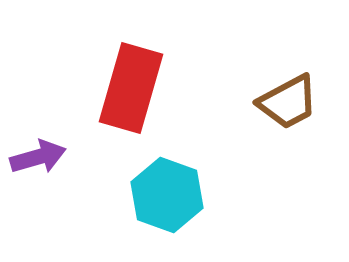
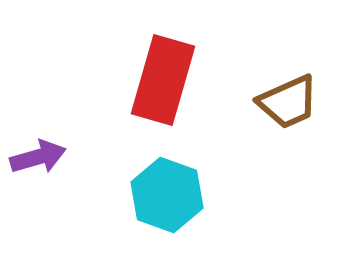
red rectangle: moved 32 px right, 8 px up
brown trapezoid: rotated 4 degrees clockwise
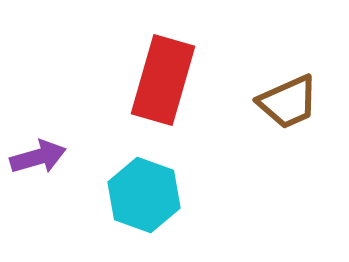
cyan hexagon: moved 23 px left
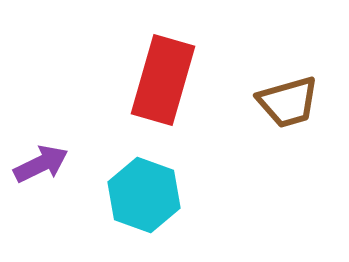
brown trapezoid: rotated 8 degrees clockwise
purple arrow: moved 3 px right, 7 px down; rotated 10 degrees counterclockwise
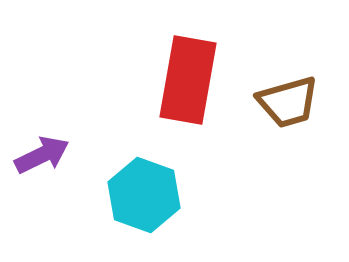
red rectangle: moved 25 px right; rotated 6 degrees counterclockwise
purple arrow: moved 1 px right, 9 px up
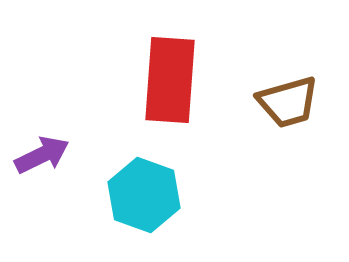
red rectangle: moved 18 px left; rotated 6 degrees counterclockwise
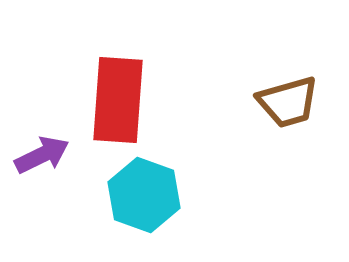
red rectangle: moved 52 px left, 20 px down
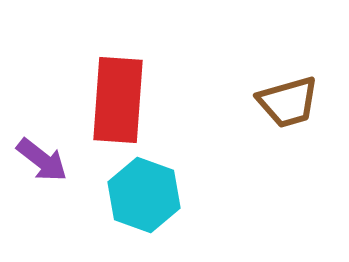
purple arrow: moved 5 px down; rotated 64 degrees clockwise
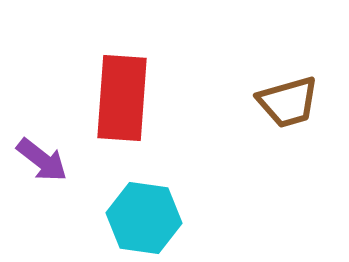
red rectangle: moved 4 px right, 2 px up
cyan hexagon: moved 23 px down; rotated 12 degrees counterclockwise
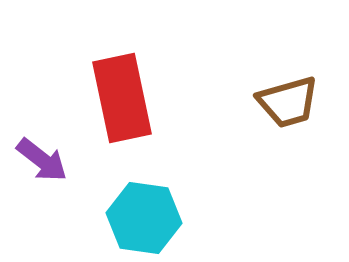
red rectangle: rotated 16 degrees counterclockwise
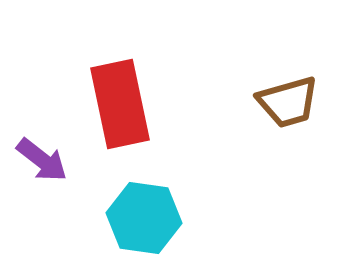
red rectangle: moved 2 px left, 6 px down
